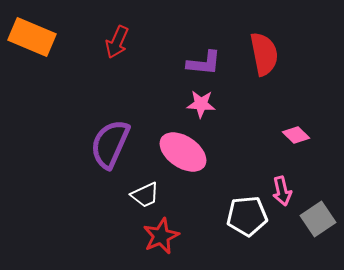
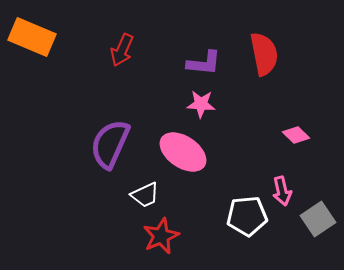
red arrow: moved 5 px right, 8 px down
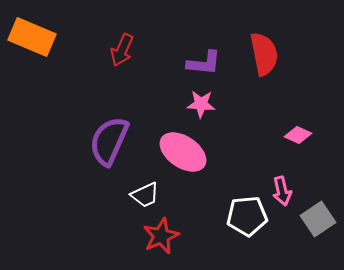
pink diamond: moved 2 px right; rotated 20 degrees counterclockwise
purple semicircle: moved 1 px left, 3 px up
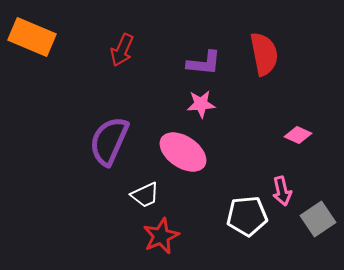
pink star: rotated 8 degrees counterclockwise
